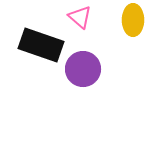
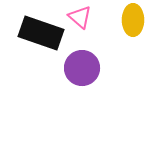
black rectangle: moved 12 px up
purple circle: moved 1 px left, 1 px up
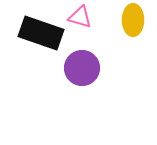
pink triangle: rotated 25 degrees counterclockwise
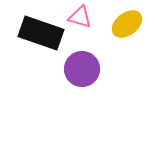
yellow ellipse: moved 6 px left, 4 px down; rotated 52 degrees clockwise
purple circle: moved 1 px down
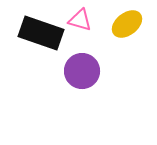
pink triangle: moved 3 px down
purple circle: moved 2 px down
